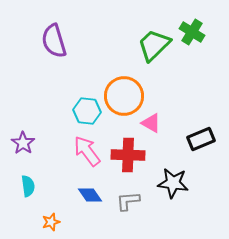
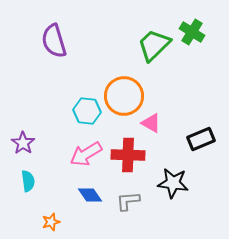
pink arrow: moved 1 px left, 3 px down; rotated 84 degrees counterclockwise
cyan semicircle: moved 5 px up
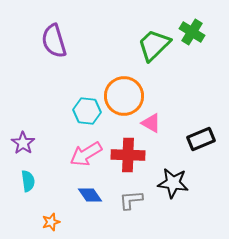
gray L-shape: moved 3 px right, 1 px up
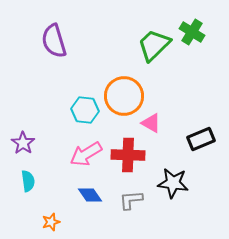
cyan hexagon: moved 2 px left, 1 px up
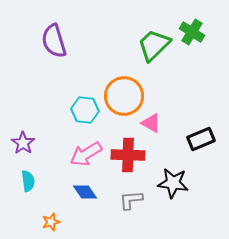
blue diamond: moved 5 px left, 3 px up
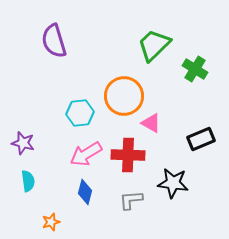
green cross: moved 3 px right, 37 px down
cyan hexagon: moved 5 px left, 3 px down; rotated 12 degrees counterclockwise
purple star: rotated 20 degrees counterclockwise
blue diamond: rotated 50 degrees clockwise
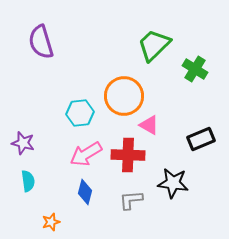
purple semicircle: moved 13 px left, 1 px down
pink triangle: moved 2 px left, 2 px down
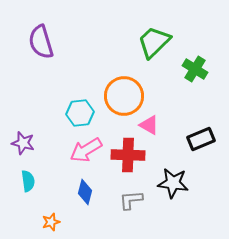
green trapezoid: moved 3 px up
pink arrow: moved 4 px up
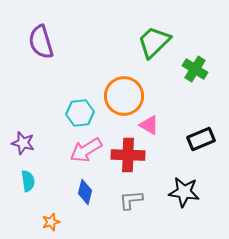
black star: moved 11 px right, 9 px down
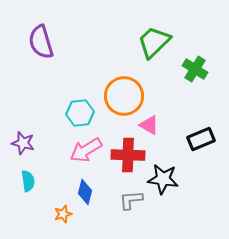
black star: moved 21 px left, 13 px up
orange star: moved 12 px right, 8 px up
